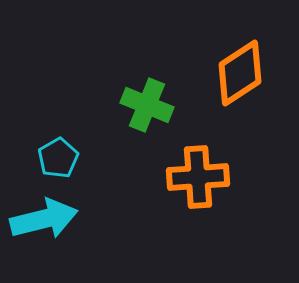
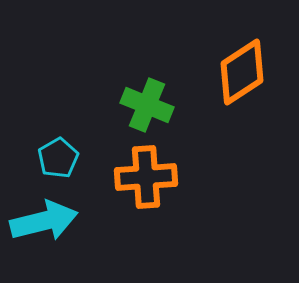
orange diamond: moved 2 px right, 1 px up
orange cross: moved 52 px left
cyan arrow: moved 2 px down
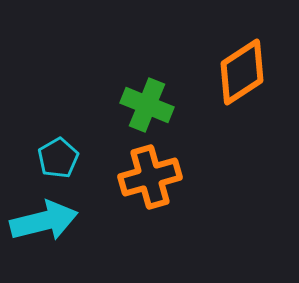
orange cross: moved 4 px right; rotated 12 degrees counterclockwise
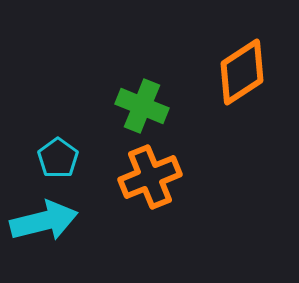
green cross: moved 5 px left, 1 px down
cyan pentagon: rotated 6 degrees counterclockwise
orange cross: rotated 6 degrees counterclockwise
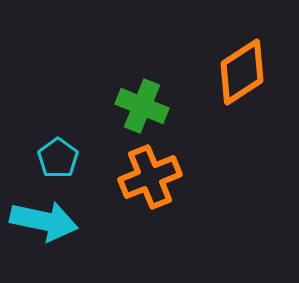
cyan arrow: rotated 26 degrees clockwise
